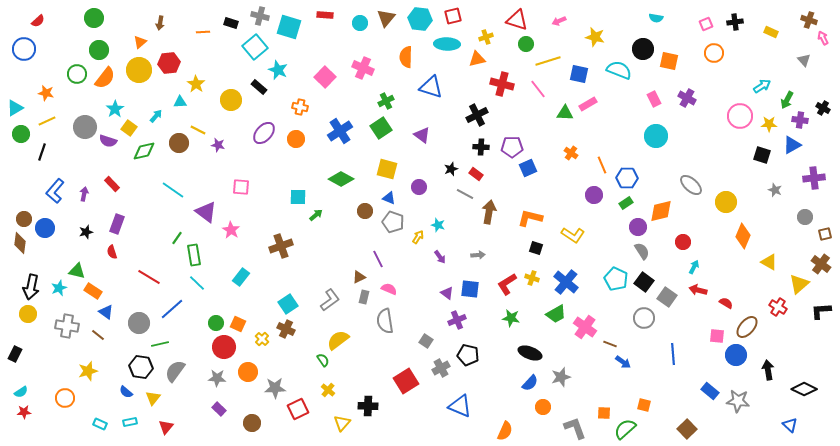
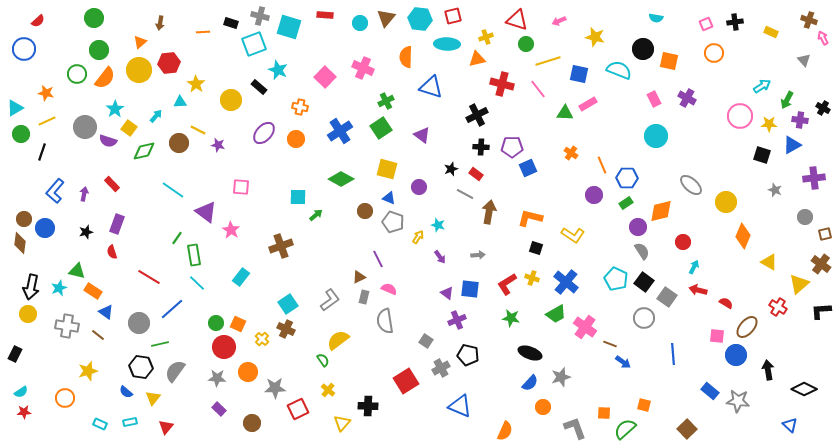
cyan square at (255, 47): moved 1 px left, 3 px up; rotated 20 degrees clockwise
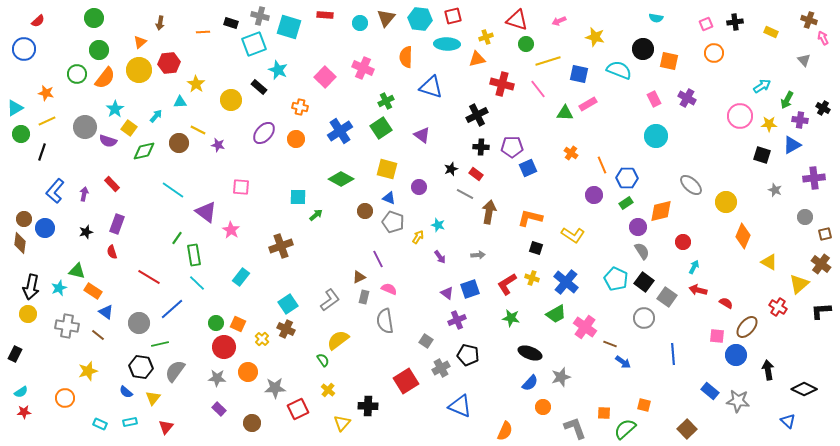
blue square at (470, 289): rotated 24 degrees counterclockwise
blue triangle at (790, 425): moved 2 px left, 4 px up
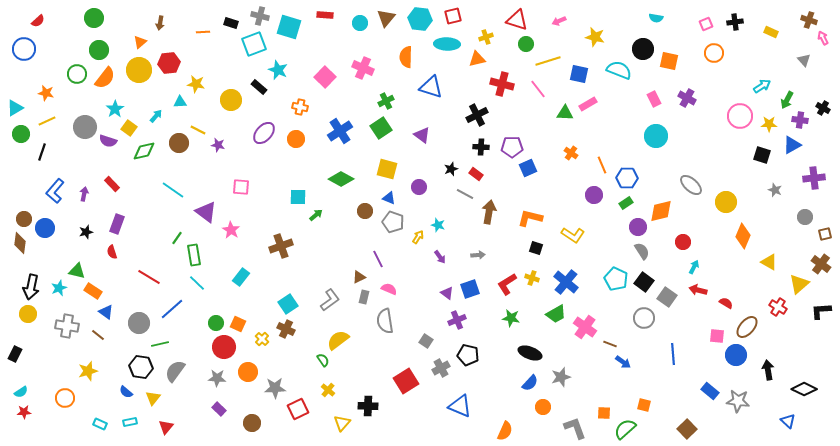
yellow star at (196, 84): rotated 24 degrees counterclockwise
